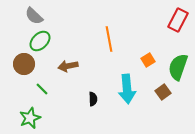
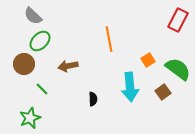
gray semicircle: moved 1 px left
green semicircle: moved 2 px down; rotated 108 degrees clockwise
cyan arrow: moved 3 px right, 2 px up
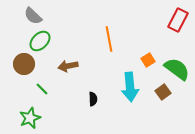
green semicircle: moved 1 px left
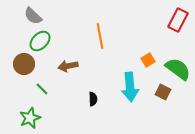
orange line: moved 9 px left, 3 px up
green semicircle: moved 1 px right
brown square: rotated 28 degrees counterclockwise
